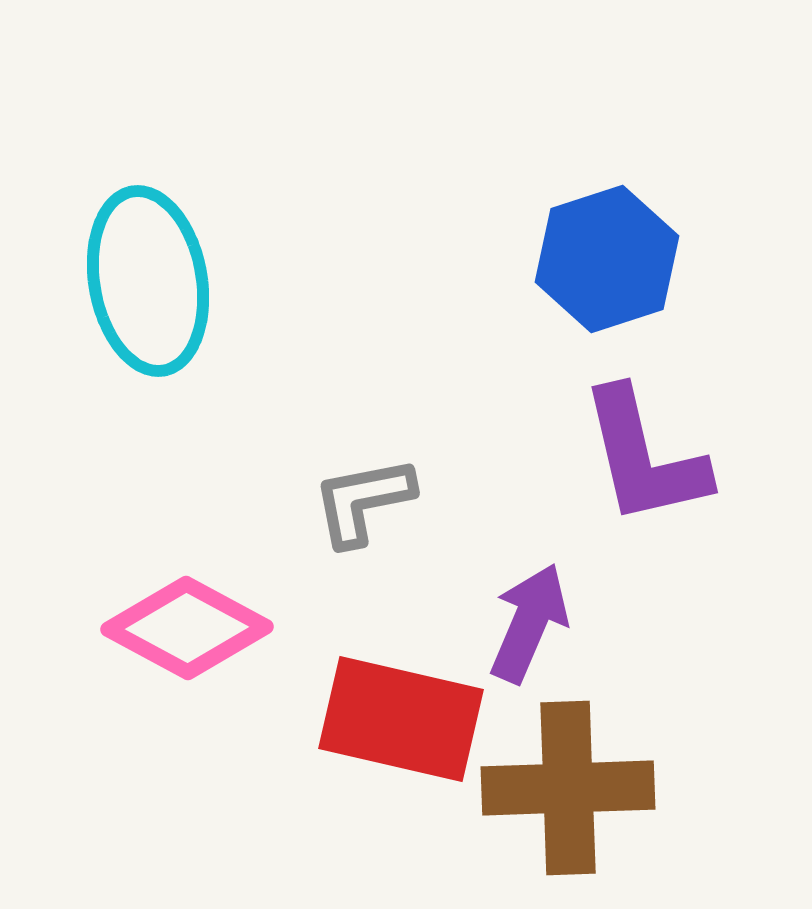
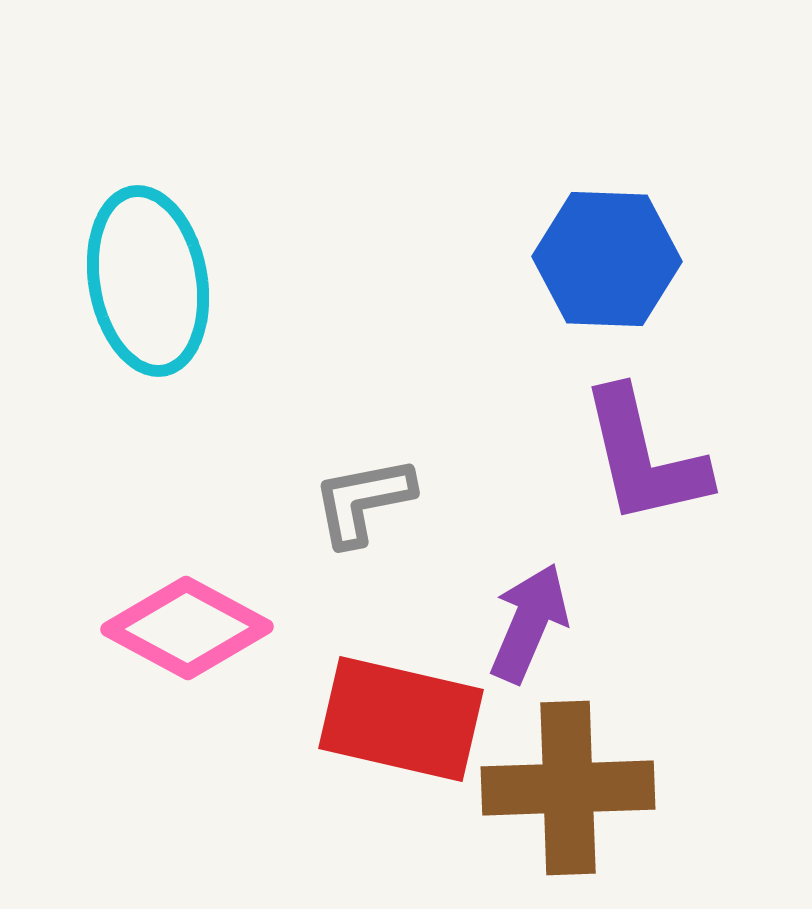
blue hexagon: rotated 20 degrees clockwise
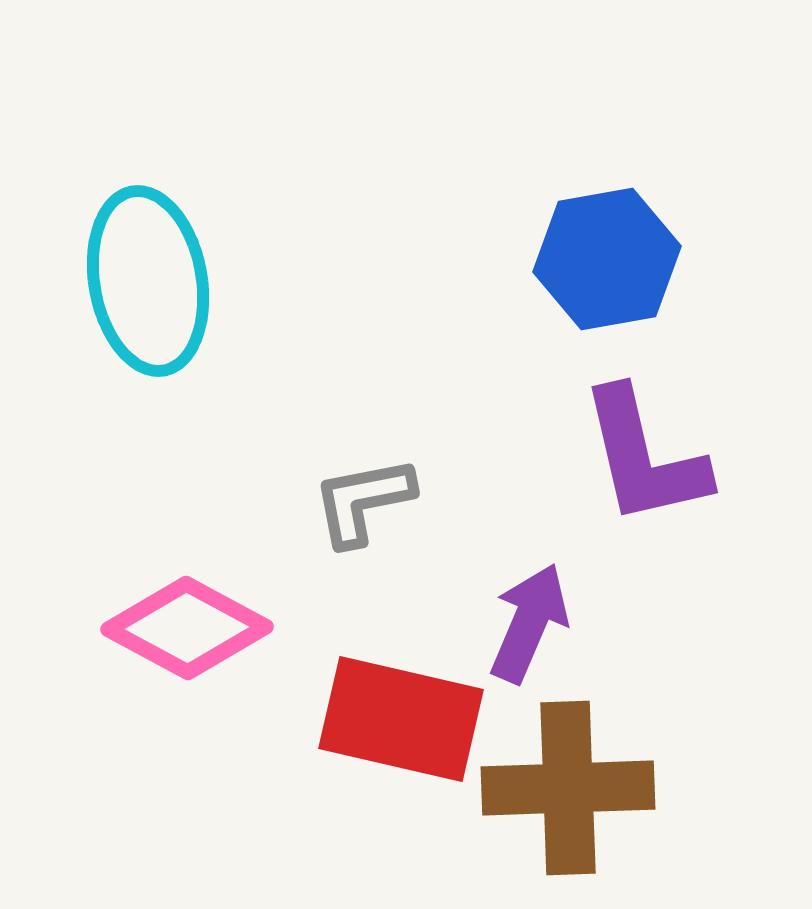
blue hexagon: rotated 12 degrees counterclockwise
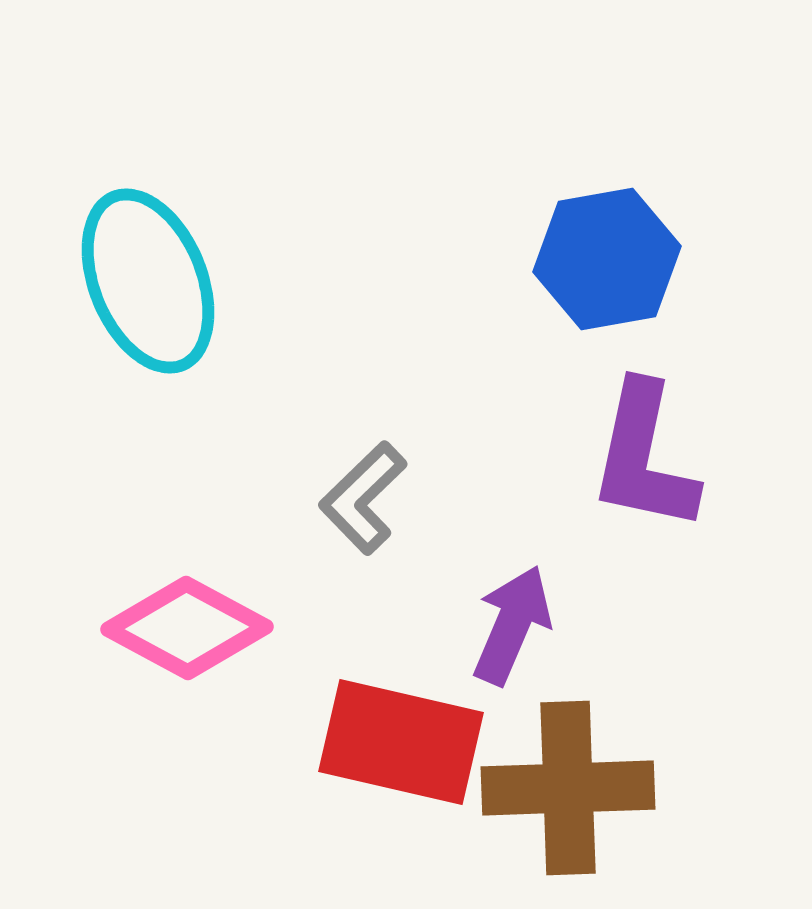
cyan ellipse: rotated 12 degrees counterclockwise
purple L-shape: rotated 25 degrees clockwise
gray L-shape: moved 3 px up; rotated 33 degrees counterclockwise
purple arrow: moved 17 px left, 2 px down
red rectangle: moved 23 px down
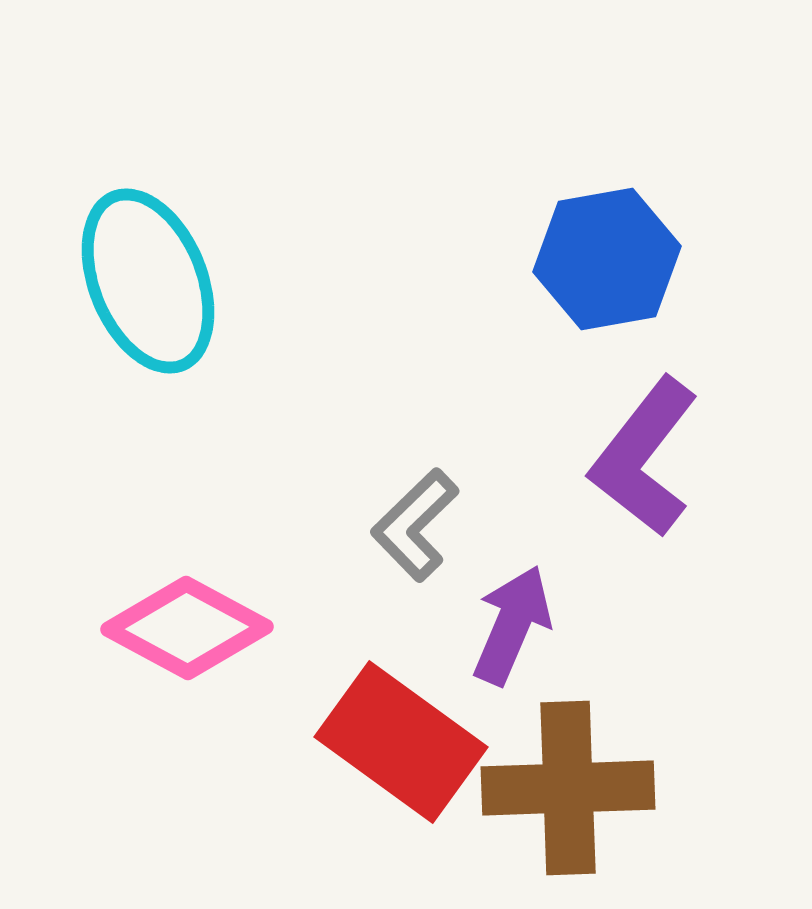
purple L-shape: rotated 26 degrees clockwise
gray L-shape: moved 52 px right, 27 px down
red rectangle: rotated 23 degrees clockwise
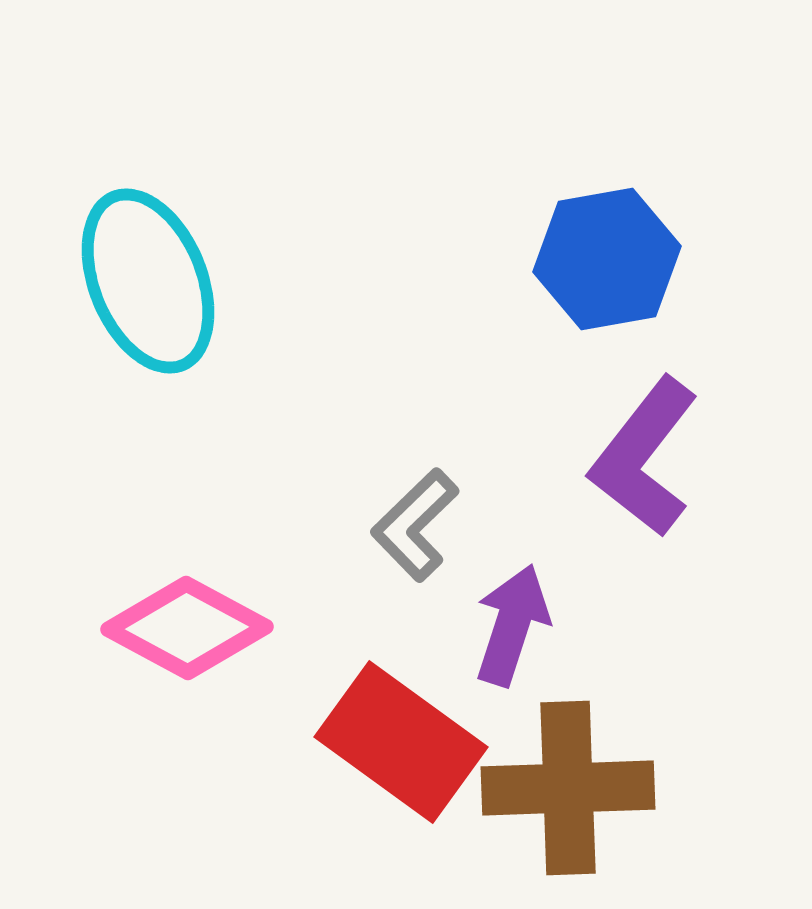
purple arrow: rotated 5 degrees counterclockwise
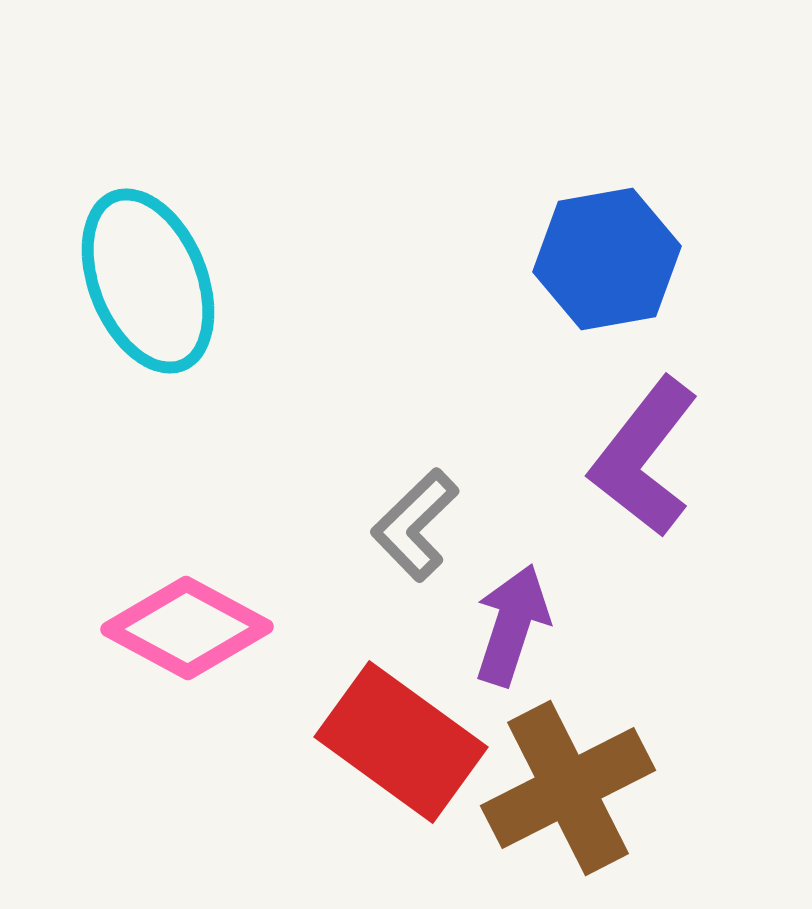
brown cross: rotated 25 degrees counterclockwise
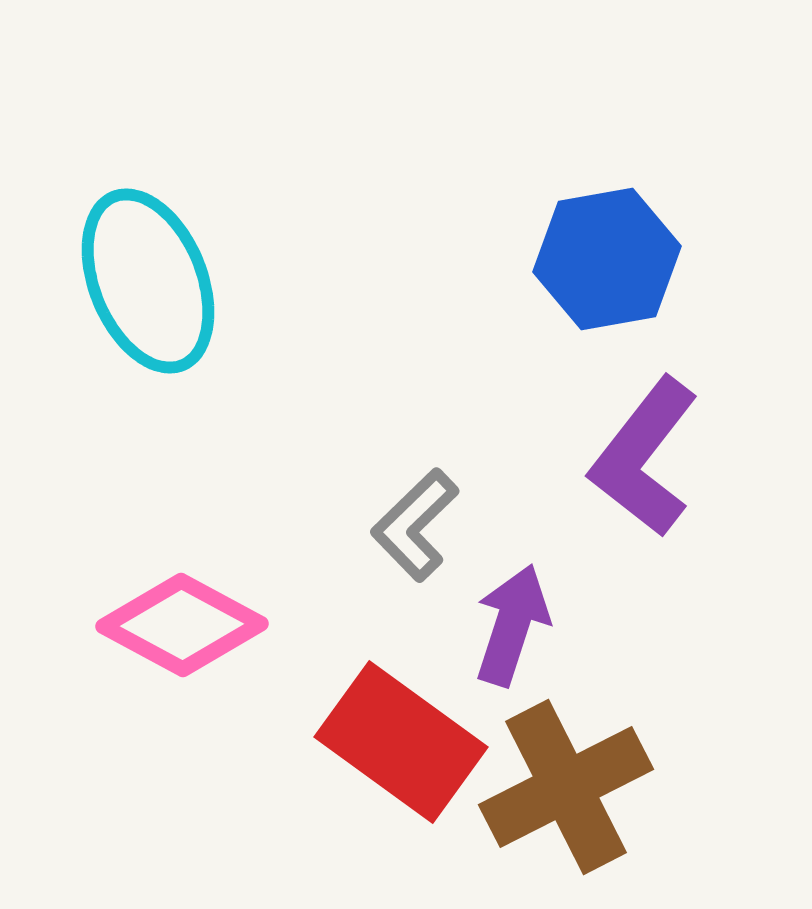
pink diamond: moved 5 px left, 3 px up
brown cross: moved 2 px left, 1 px up
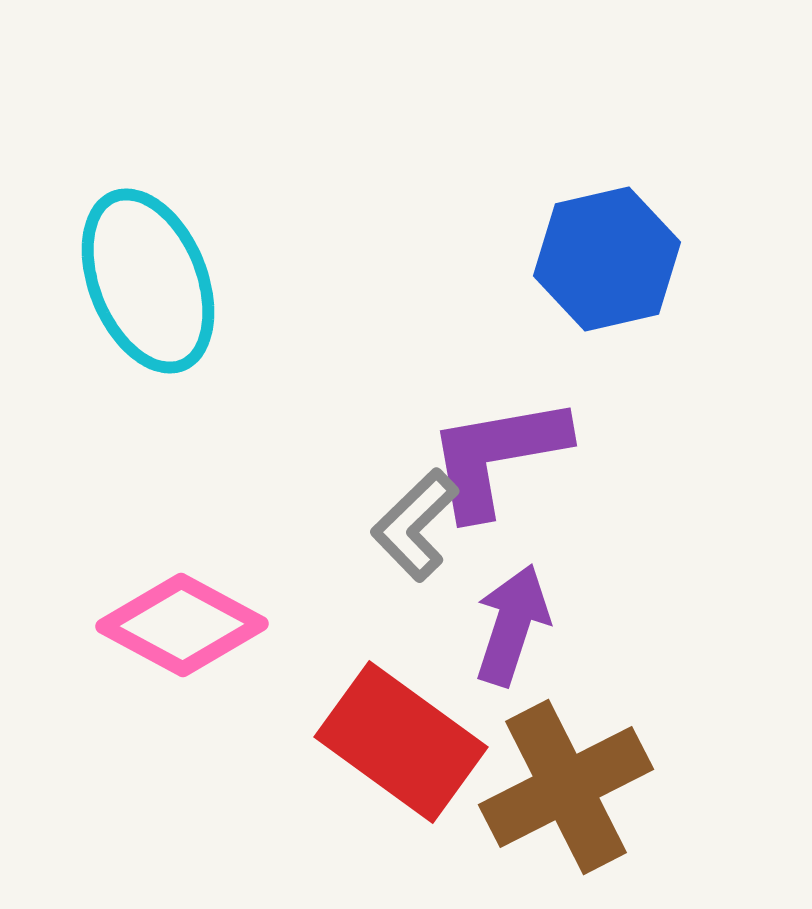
blue hexagon: rotated 3 degrees counterclockwise
purple L-shape: moved 147 px left, 1 px up; rotated 42 degrees clockwise
